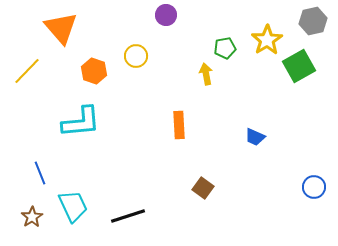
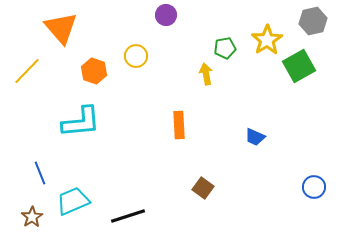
cyan trapezoid: moved 5 px up; rotated 88 degrees counterclockwise
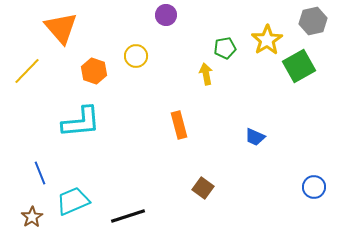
orange rectangle: rotated 12 degrees counterclockwise
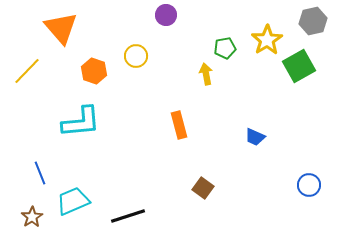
blue circle: moved 5 px left, 2 px up
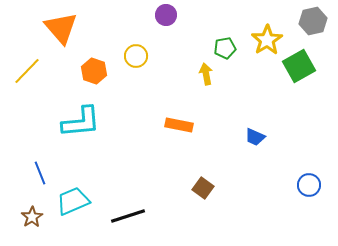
orange rectangle: rotated 64 degrees counterclockwise
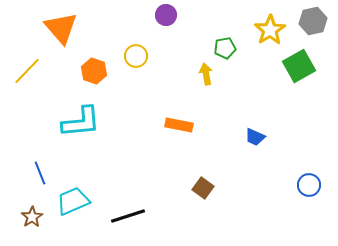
yellow star: moved 3 px right, 10 px up
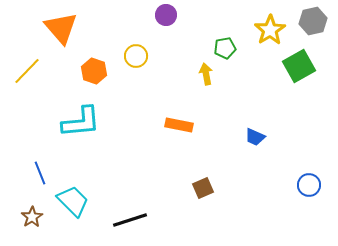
brown square: rotated 30 degrees clockwise
cyan trapezoid: rotated 68 degrees clockwise
black line: moved 2 px right, 4 px down
